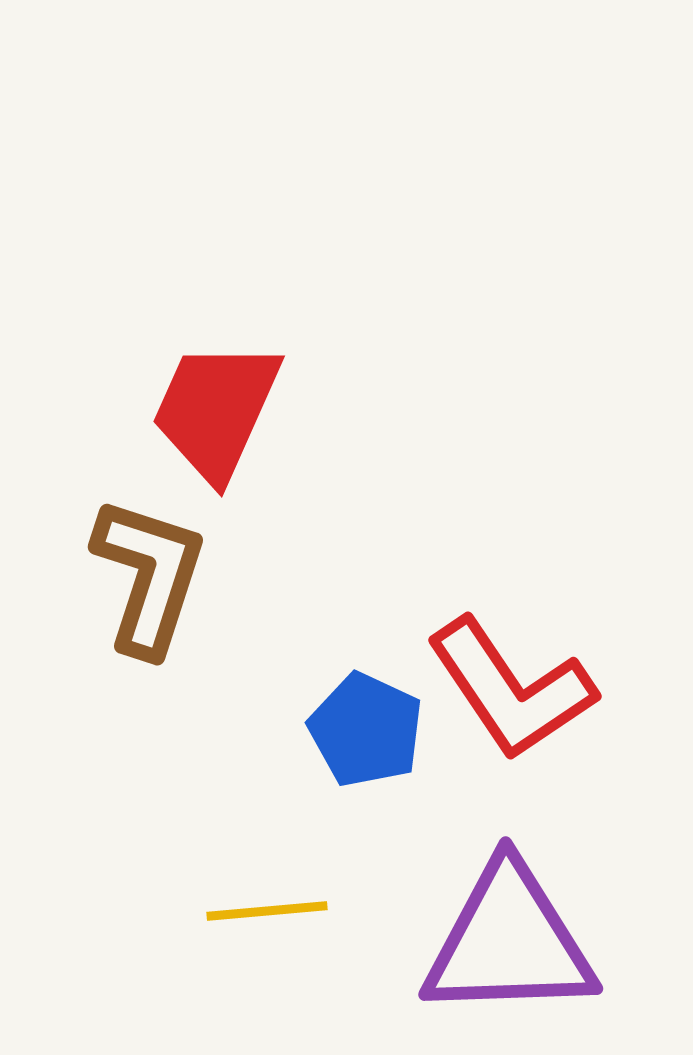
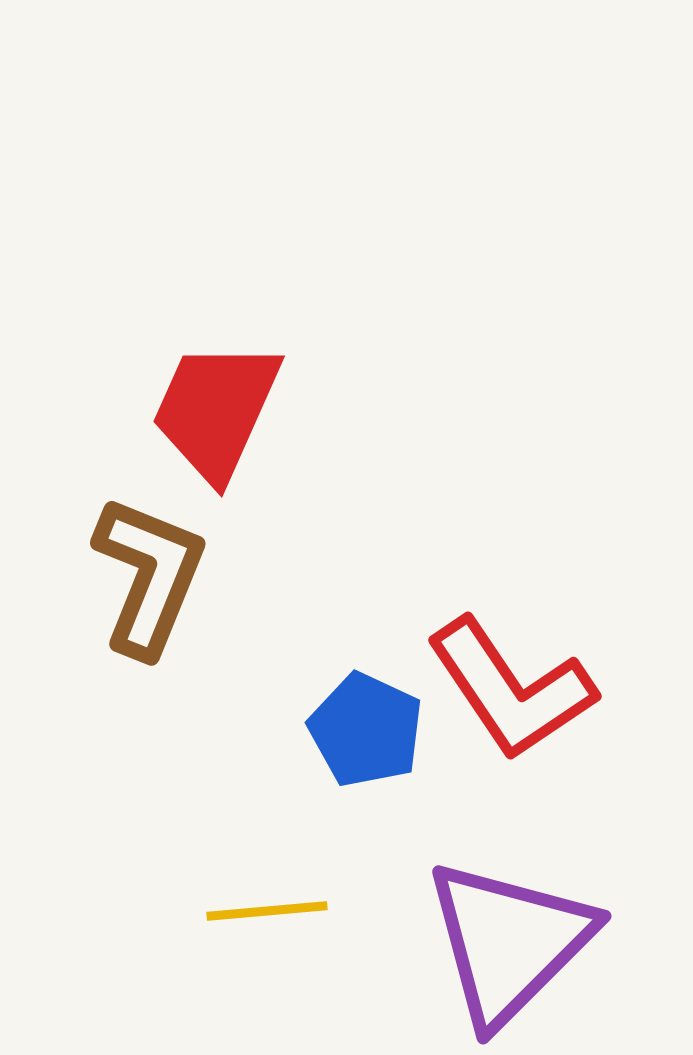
brown L-shape: rotated 4 degrees clockwise
purple triangle: rotated 43 degrees counterclockwise
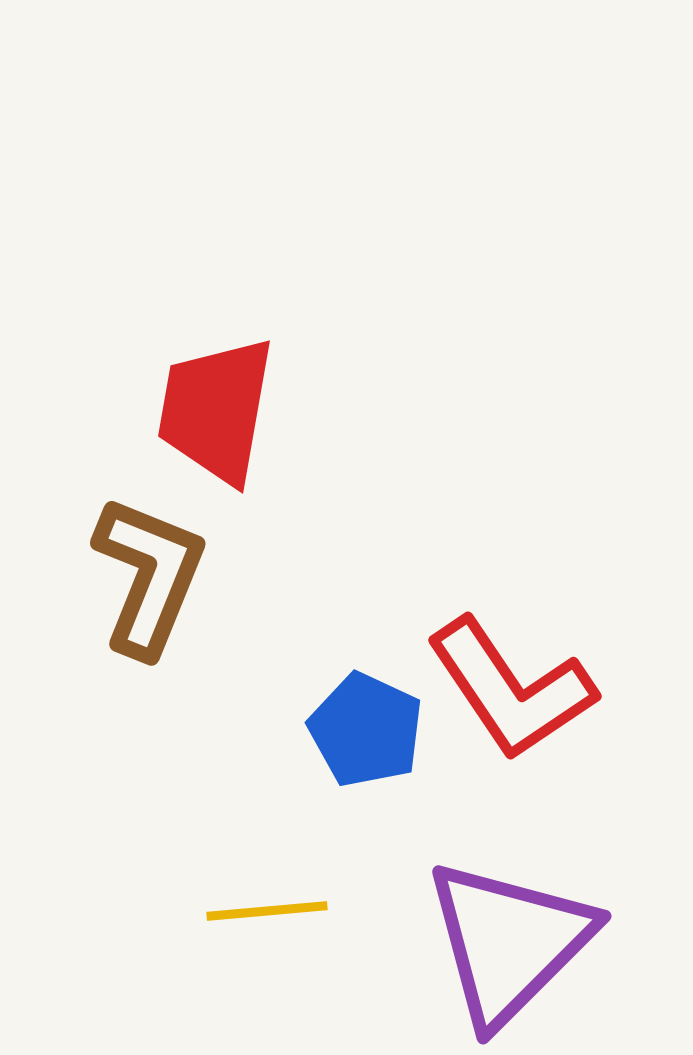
red trapezoid: rotated 14 degrees counterclockwise
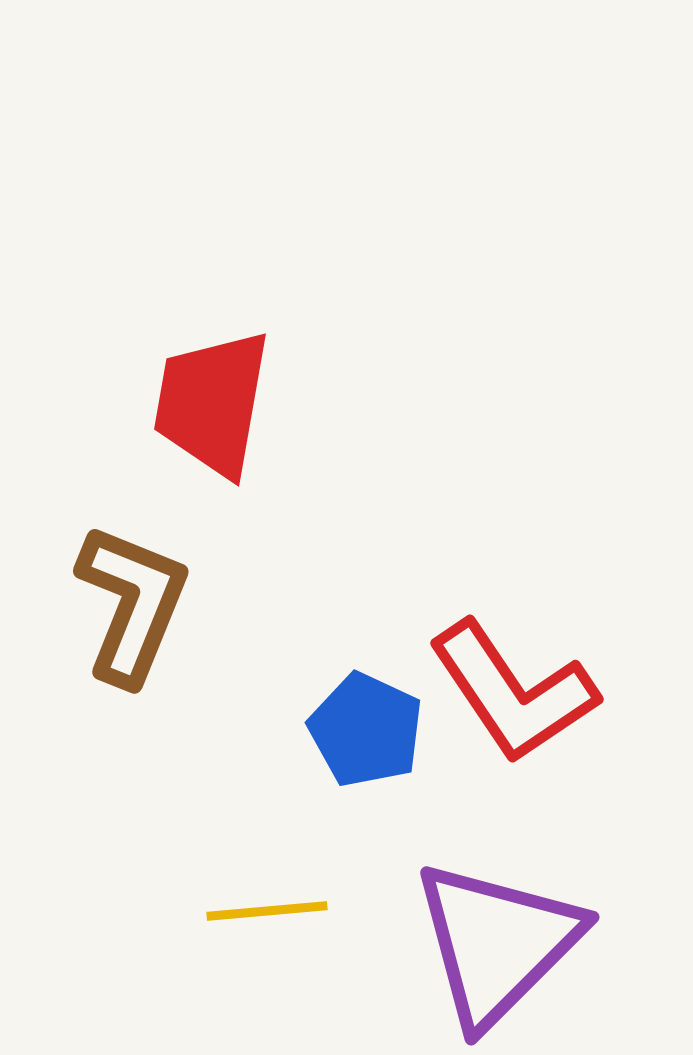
red trapezoid: moved 4 px left, 7 px up
brown L-shape: moved 17 px left, 28 px down
red L-shape: moved 2 px right, 3 px down
purple triangle: moved 12 px left, 1 px down
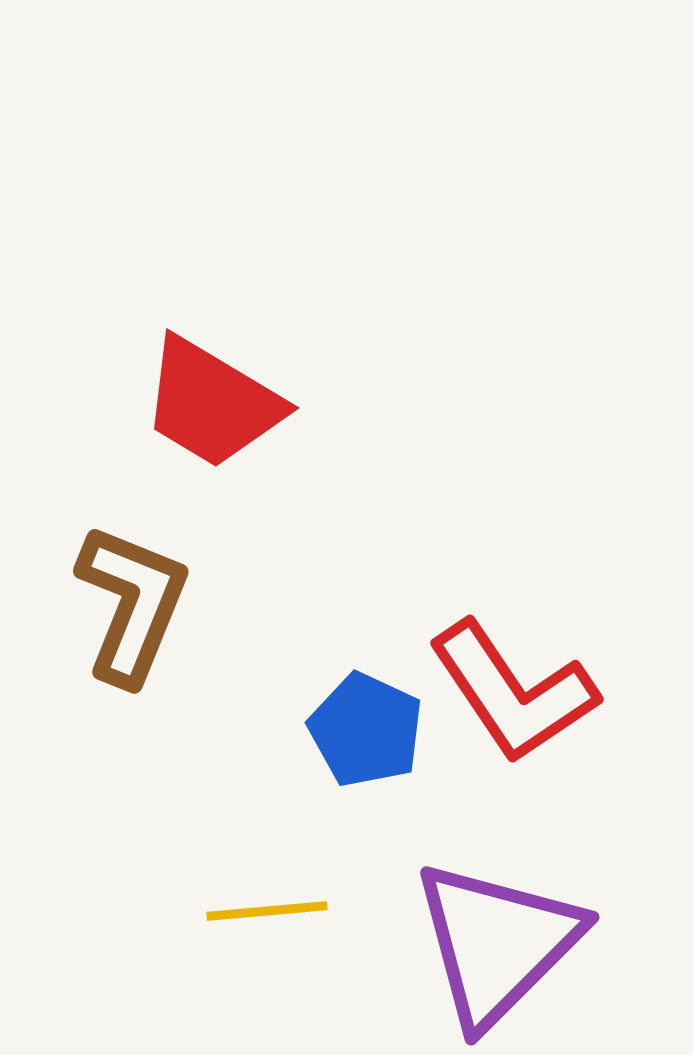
red trapezoid: rotated 69 degrees counterclockwise
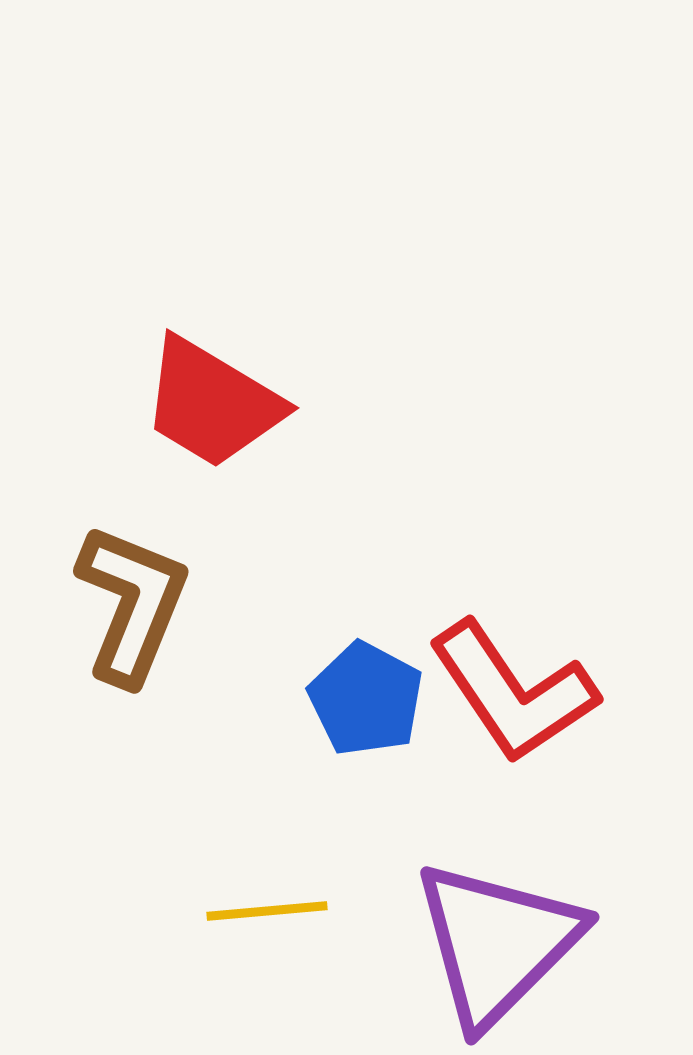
blue pentagon: moved 31 px up; rotated 3 degrees clockwise
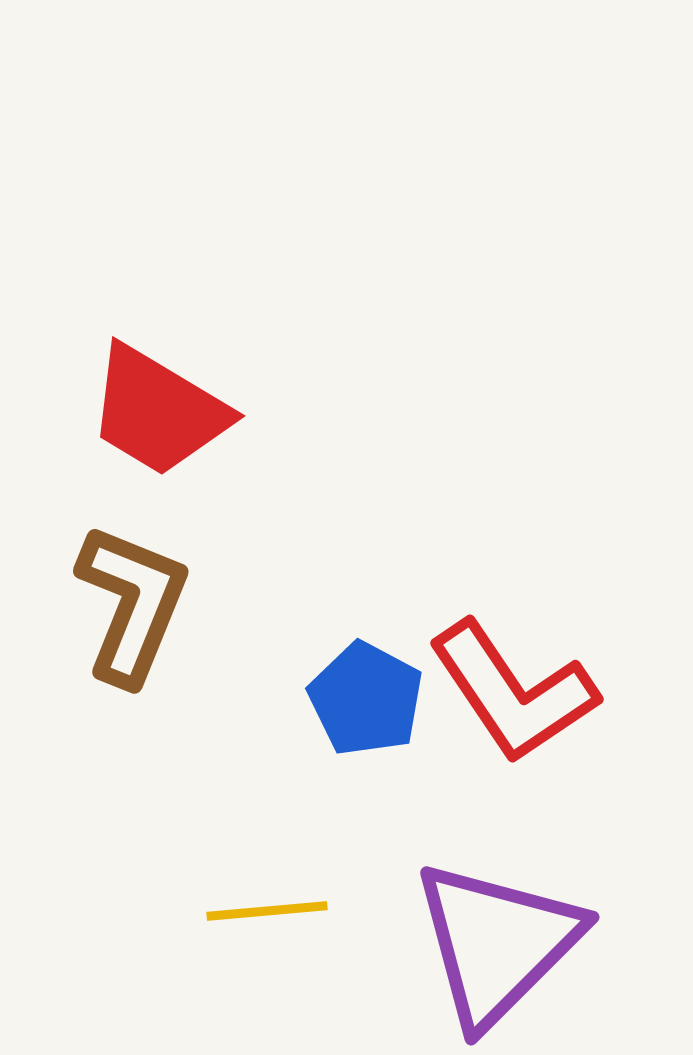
red trapezoid: moved 54 px left, 8 px down
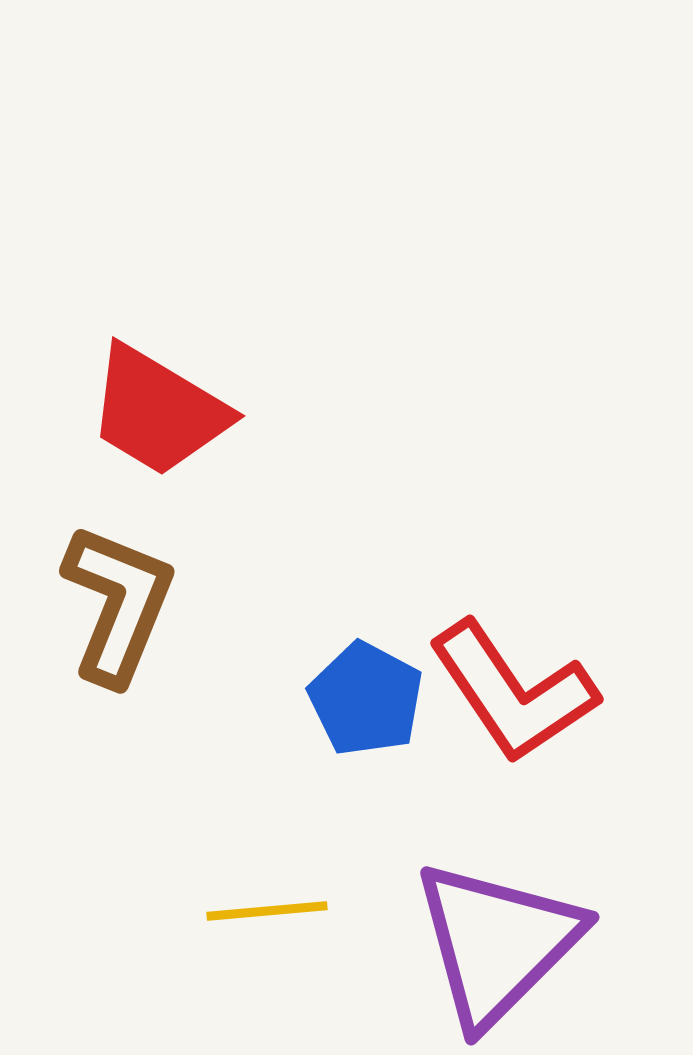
brown L-shape: moved 14 px left
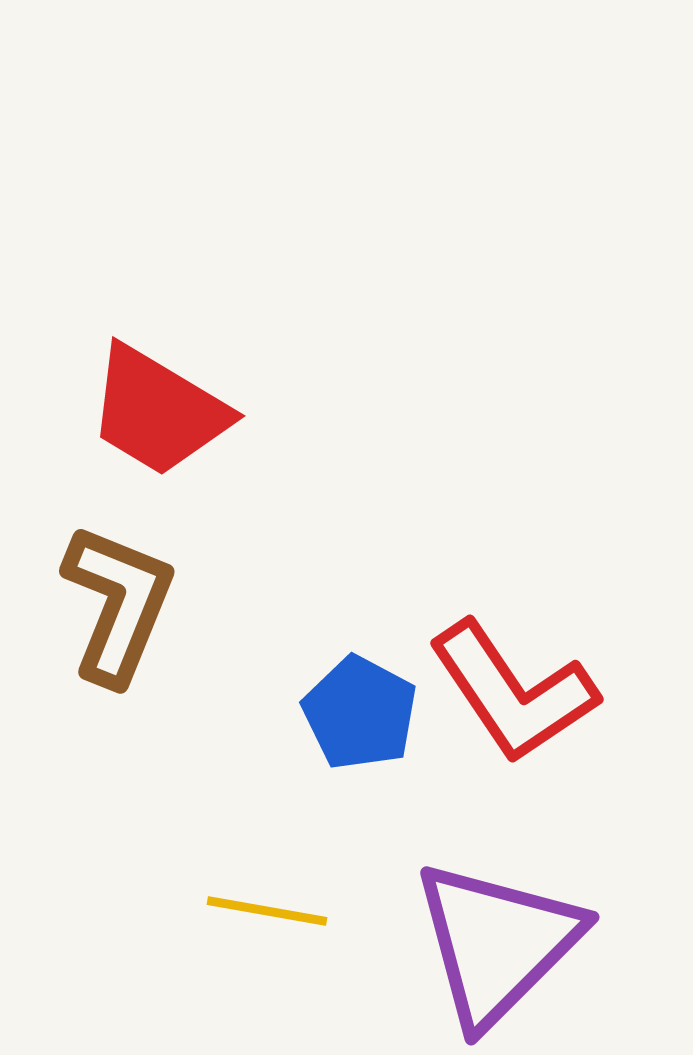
blue pentagon: moved 6 px left, 14 px down
yellow line: rotated 15 degrees clockwise
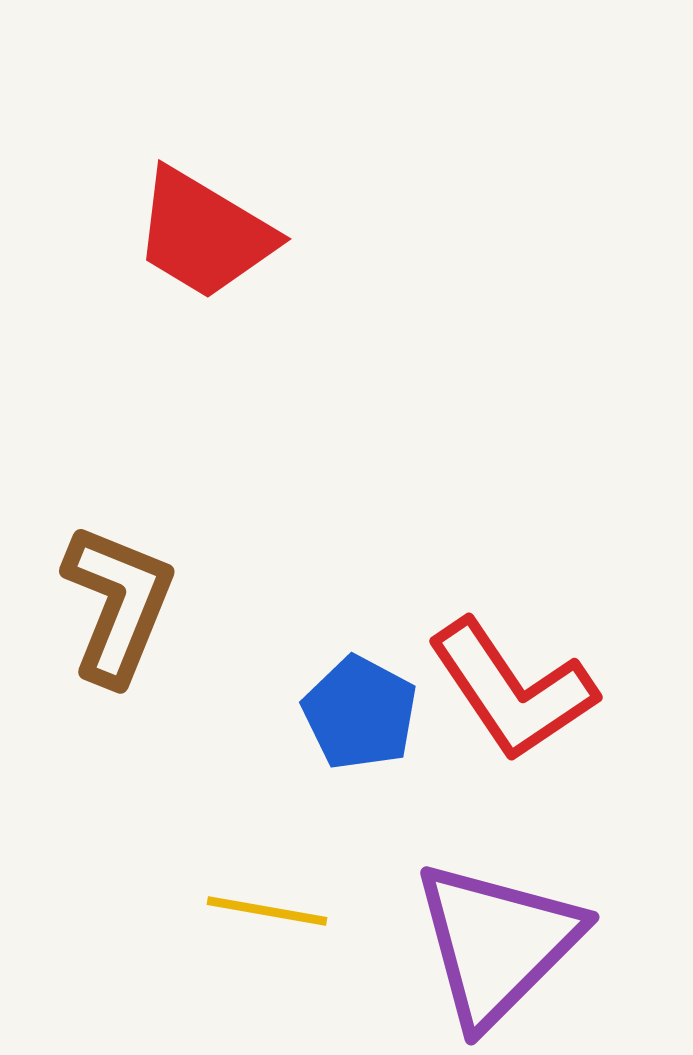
red trapezoid: moved 46 px right, 177 px up
red L-shape: moved 1 px left, 2 px up
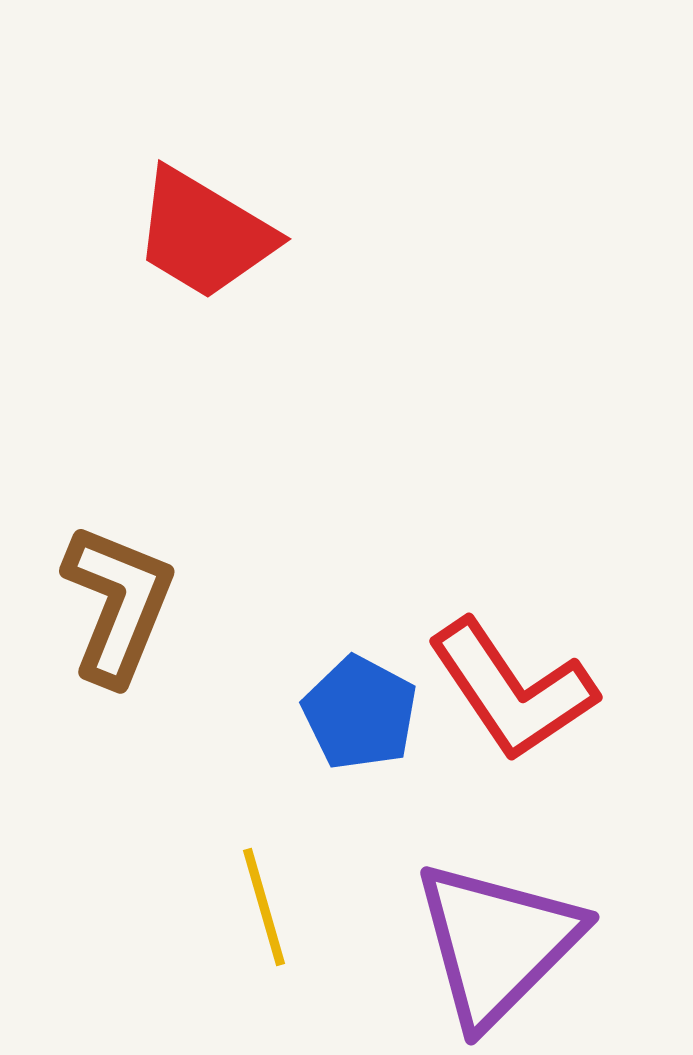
yellow line: moved 3 px left, 4 px up; rotated 64 degrees clockwise
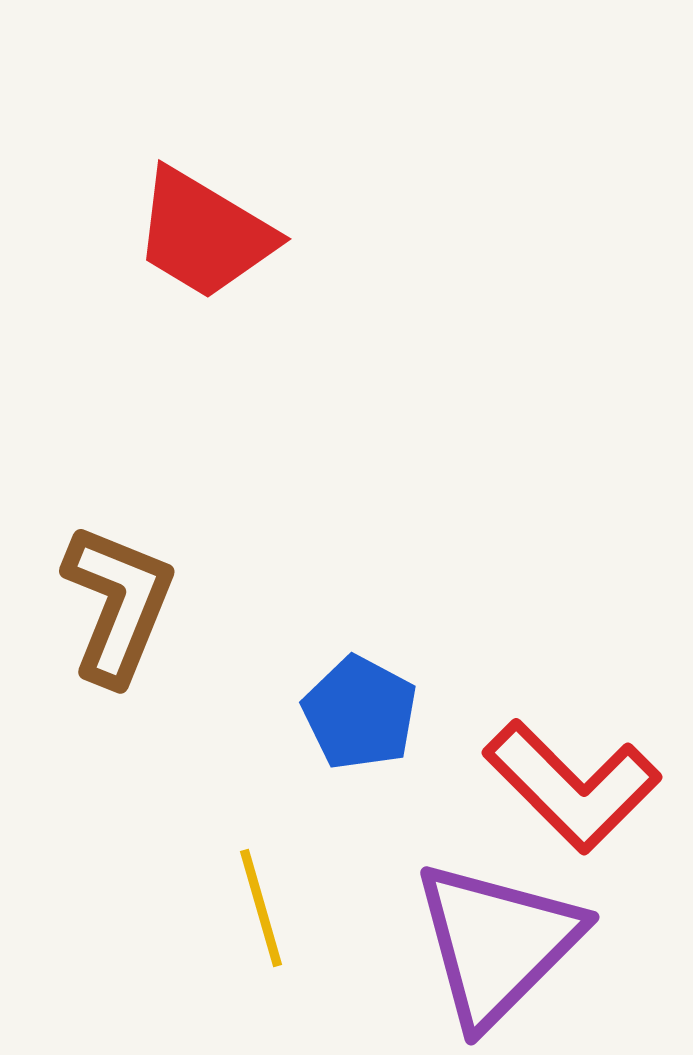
red L-shape: moved 60 px right, 96 px down; rotated 11 degrees counterclockwise
yellow line: moved 3 px left, 1 px down
